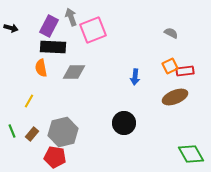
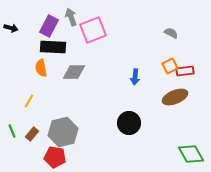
black circle: moved 5 px right
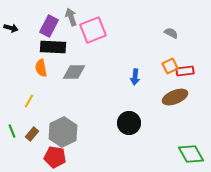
gray hexagon: rotated 12 degrees counterclockwise
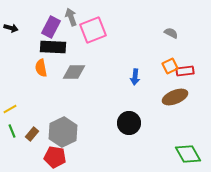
purple rectangle: moved 2 px right, 1 px down
yellow line: moved 19 px left, 8 px down; rotated 32 degrees clockwise
green diamond: moved 3 px left
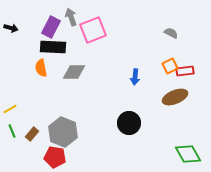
gray hexagon: rotated 12 degrees counterclockwise
